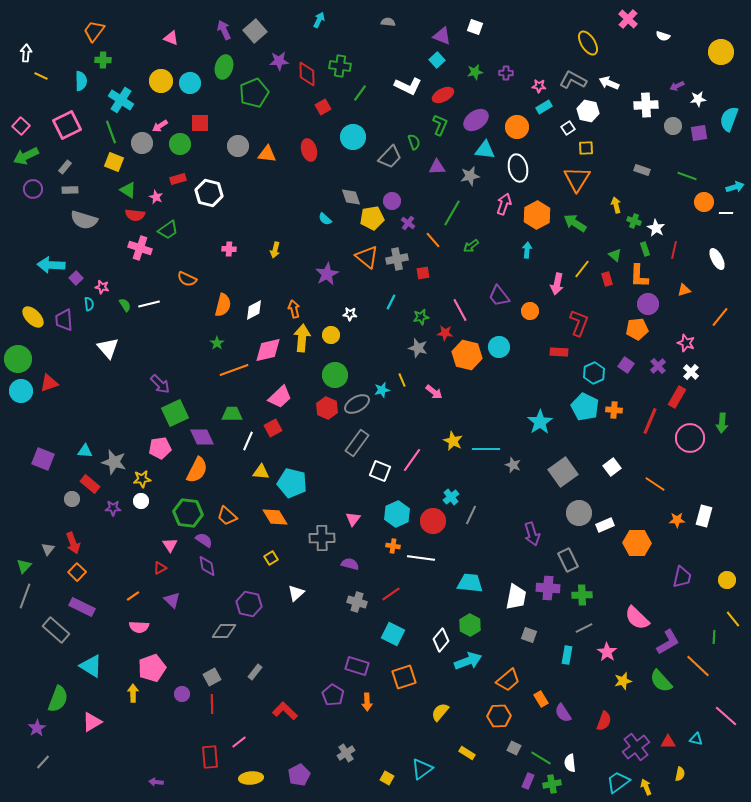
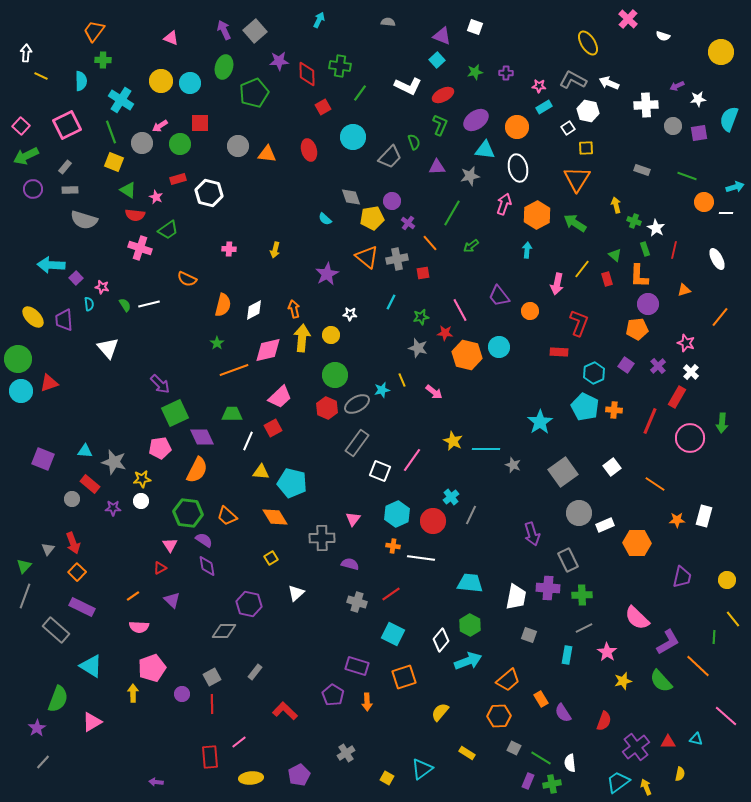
orange line at (433, 240): moved 3 px left, 3 px down
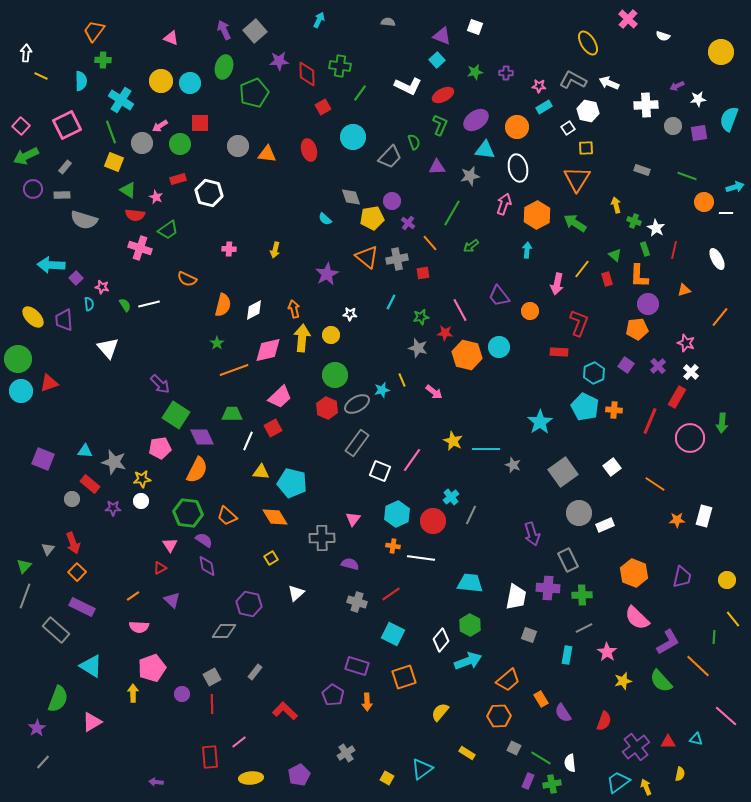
gray rectangle at (70, 190): moved 8 px left, 5 px down
green square at (175, 413): moved 1 px right, 2 px down; rotated 32 degrees counterclockwise
orange hexagon at (637, 543): moved 3 px left, 30 px down; rotated 20 degrees clockwise
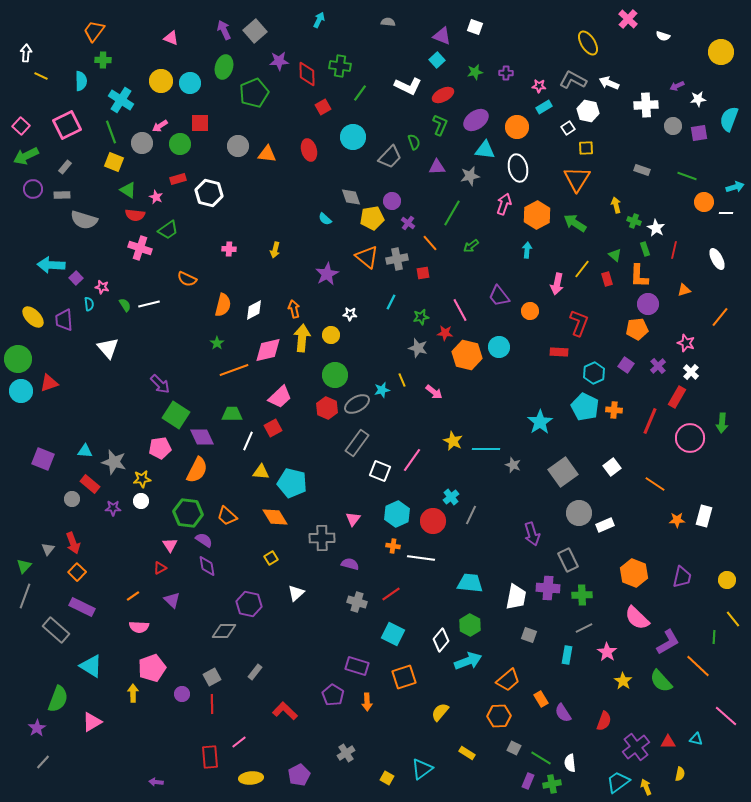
yellow star at (623, 681): rotated 24 degrees counterclockwise
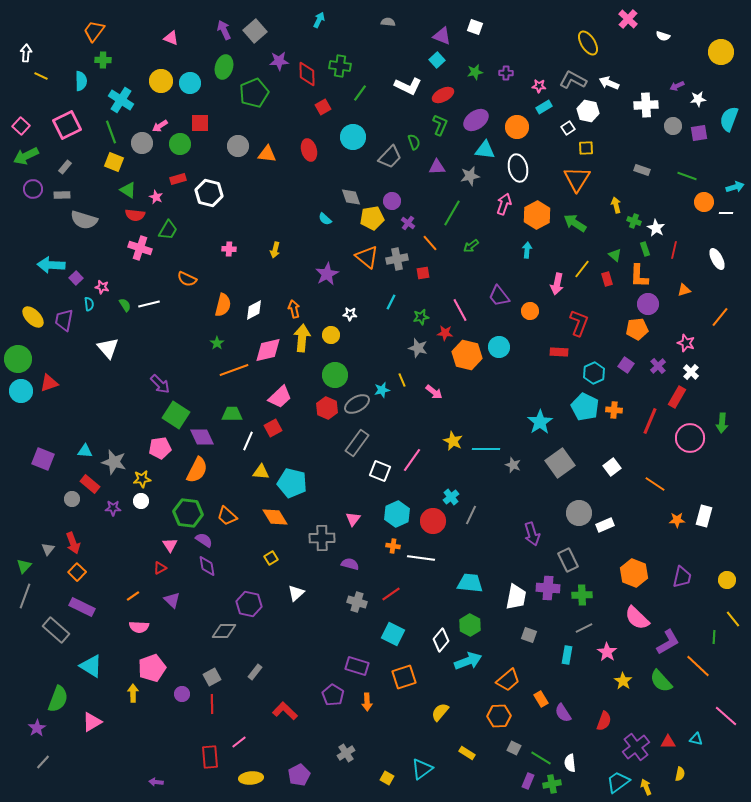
green trapezoid at (168, 230): rotated 25 degrees counterclockwise
purple trapezoid at (64, 320): rotated 15 degrees clockwise
gray square at (563, 472): moved 3 px left, 9 px up
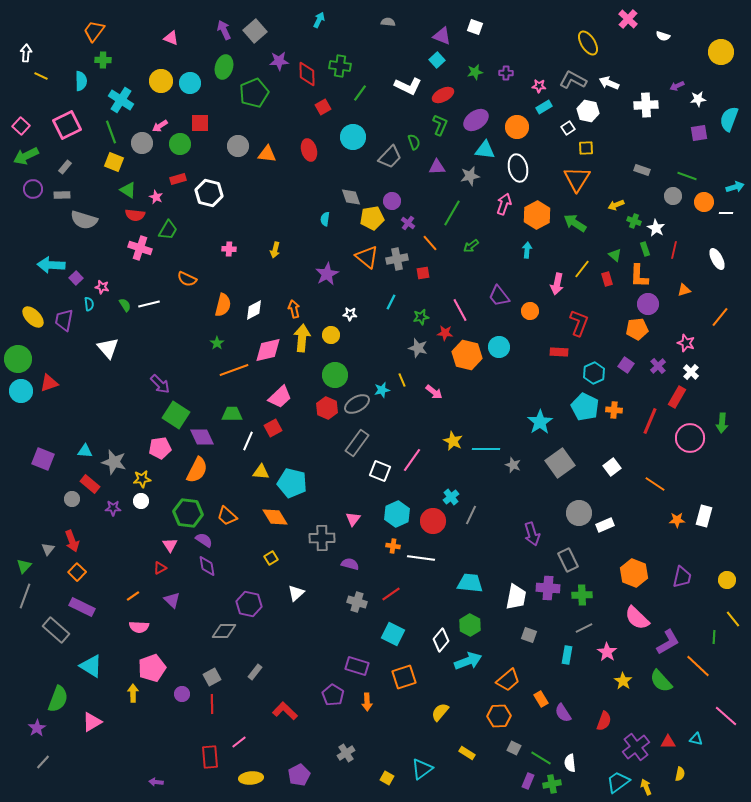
gray circle at (673, 126): moved 70 px down
yellow arrow at (616, 205): rotated 98 degrees counterclockwise
cyan semicircle at (325, 219): rotated 56 degrees clockwise
red arrow at (73, 543): moved 1 px left, 2 px up
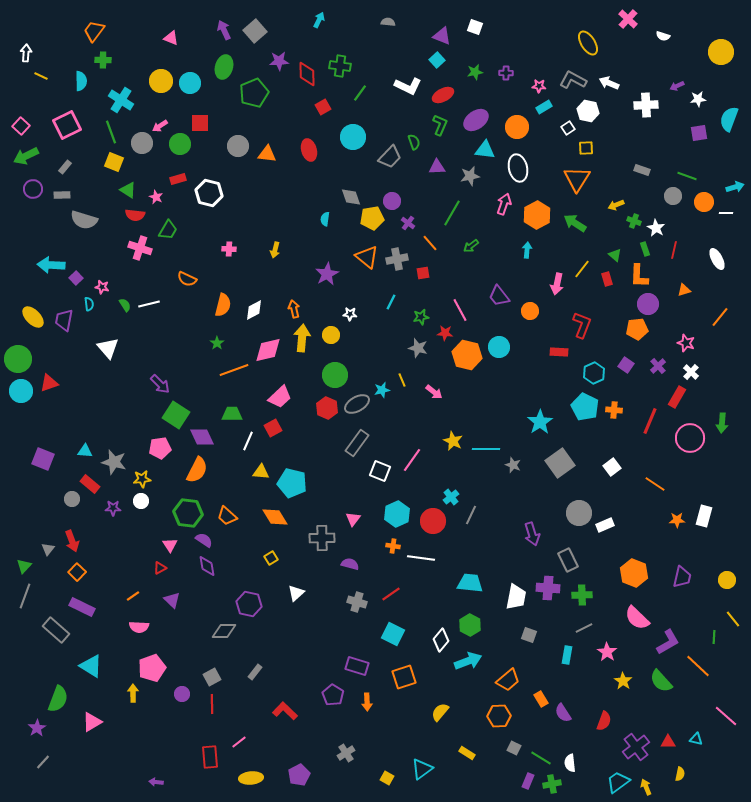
red L-shape at (579, 323): moved 3 px right, 2 px down
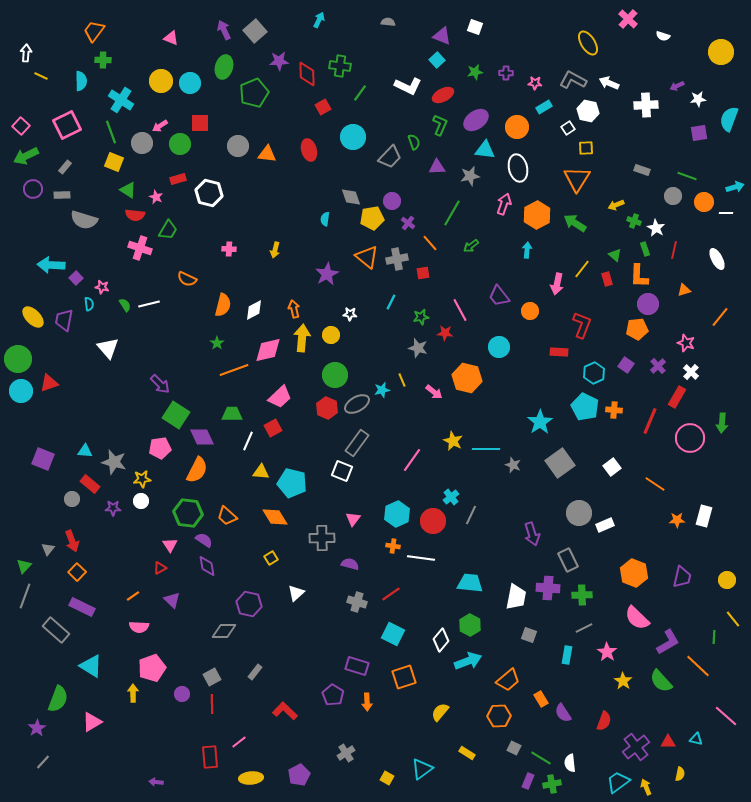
pink star at (539, 86): moved 4 px left, 3 px up
orange hexagon at (467, 355): moved 23 px down
white square at (380, 471): moved 38 px left
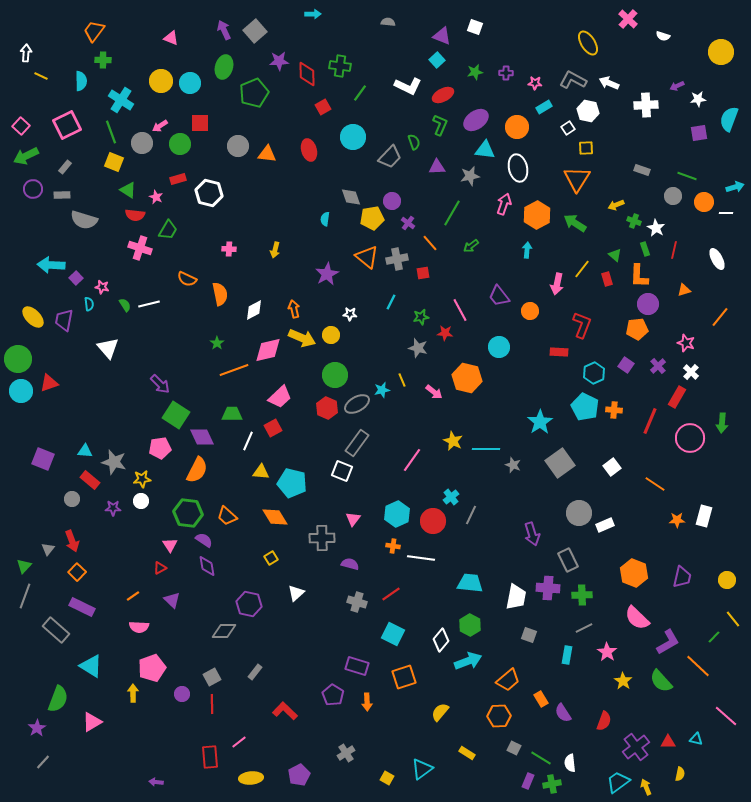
cyan arrow at (319, 20): moved 6 px left, 6 px up; rotated 63 degrees clockwise
orange semicircle at (223, 305): moved 3 px left, 11 px up; rotated 25 degrees counterclockwise
yellow arrow at (302, 338): rotated 108 degrees clockwise
red rectangle at (90, 484): moved 4 px up
green line at (714, 637): rotated 40 degrees clockwise
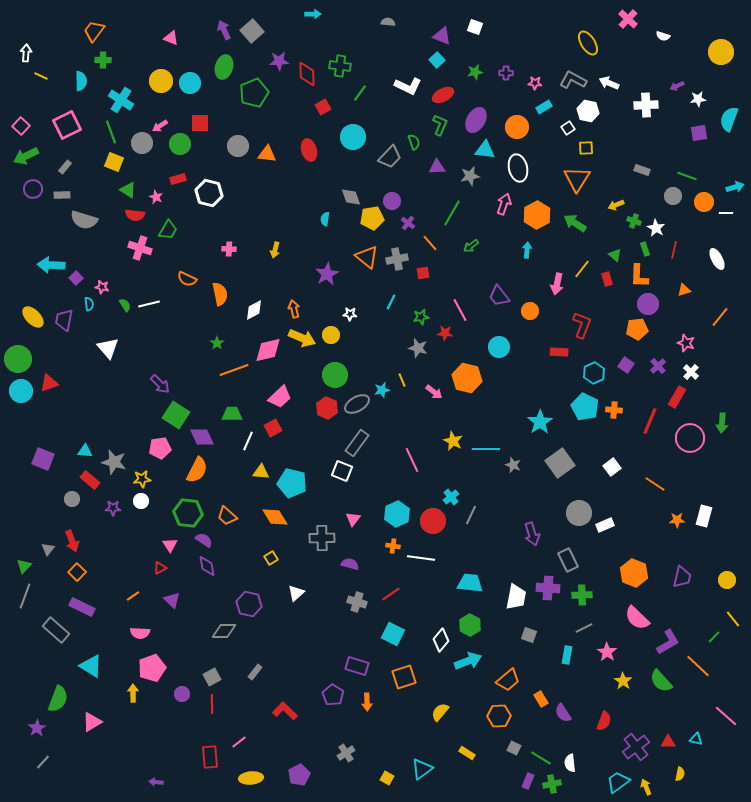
gray square at (255, 31): moved 3 px left
purple ellipse at (476, 120): rotated 25 degrees counterclockwise
pink line at (412, 460): rotated 60 degrees counterclockwise
pink semicircle at (139, 627): moved 1 px right, 6 px down
